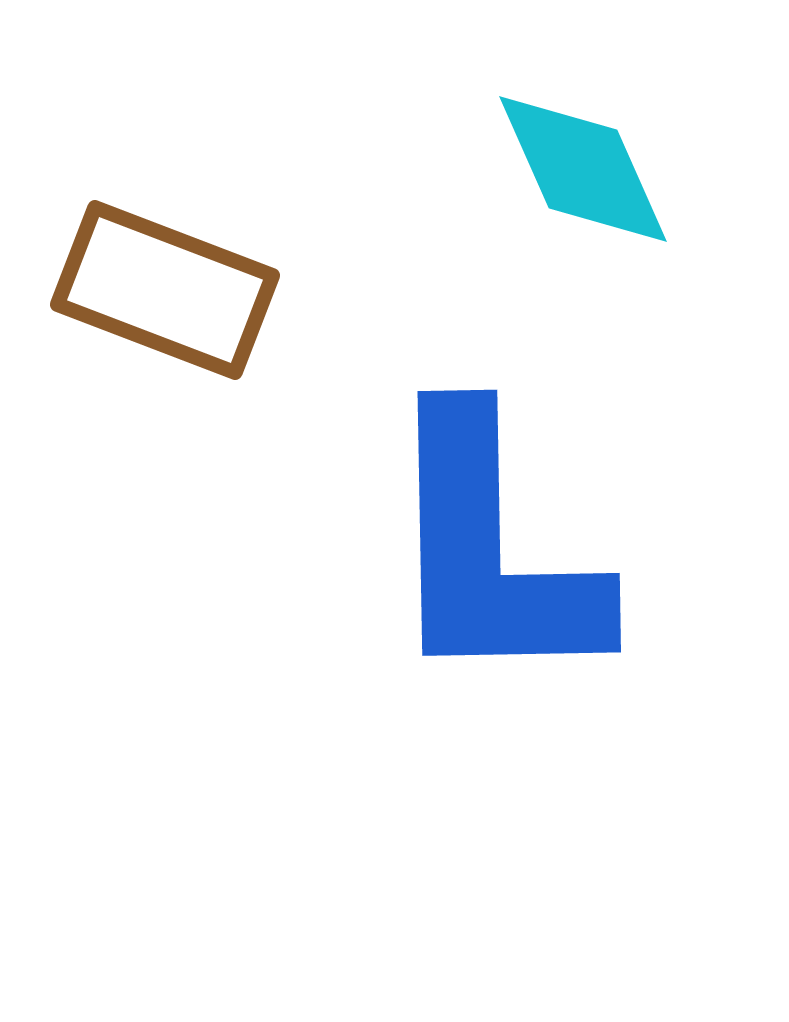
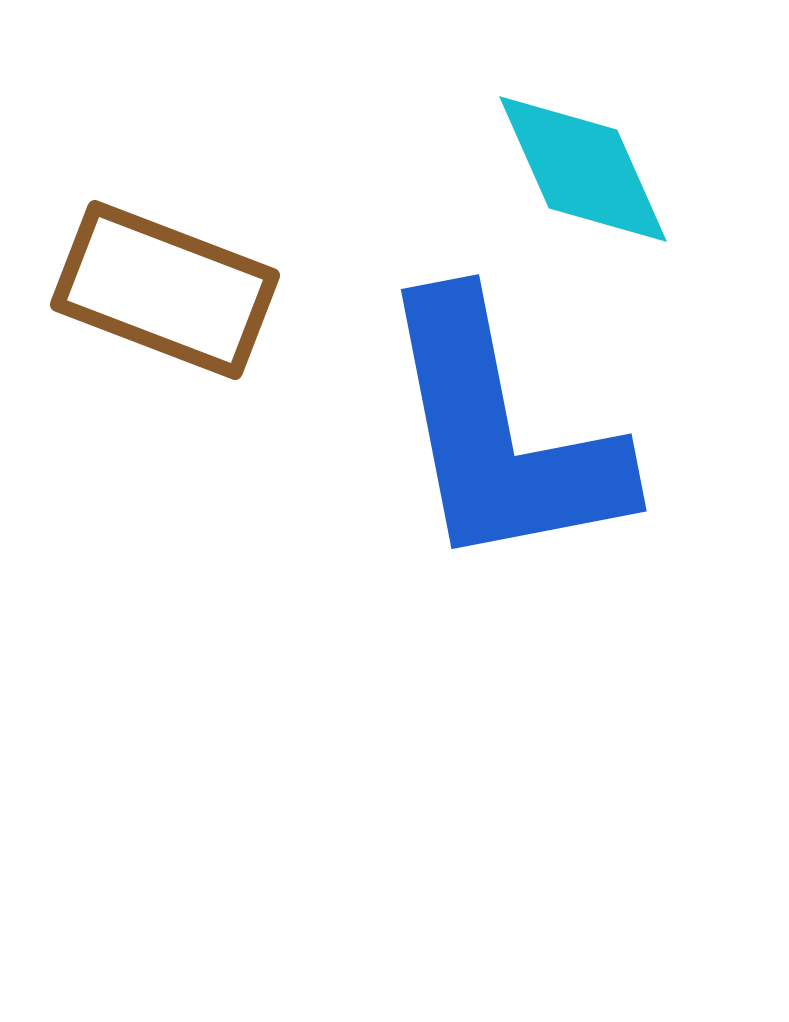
blue L-shape: moved 10 px right, 117 px up; rotated 10 degrees counterclockwise
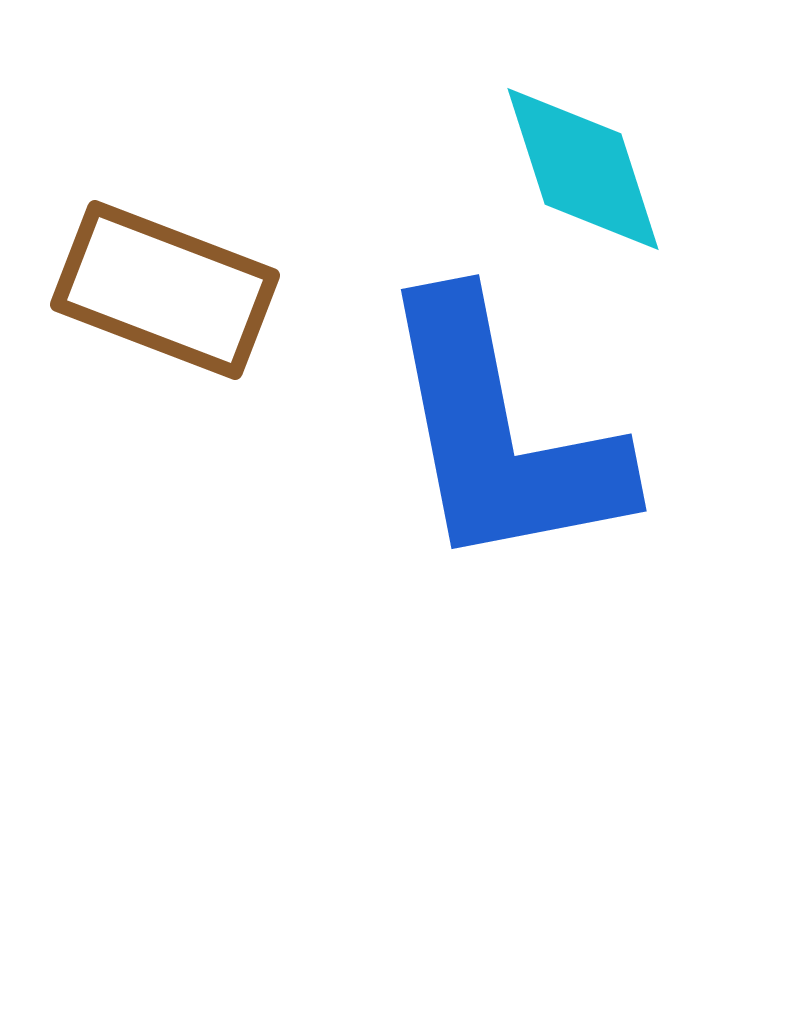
cyan diamond: rotated 6 degrees clockwise
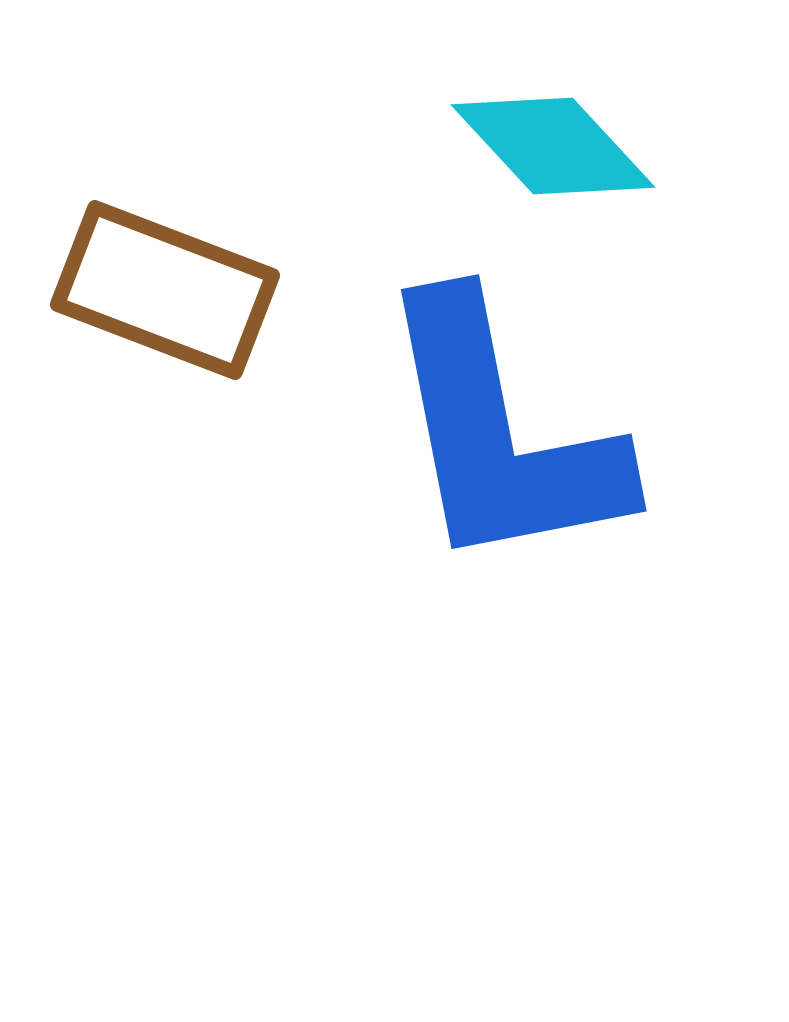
cyan diamond: moved 30 px left, 23 px up; rotated 25 degrees counterclockwise
